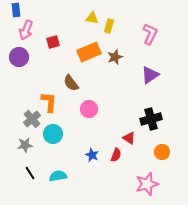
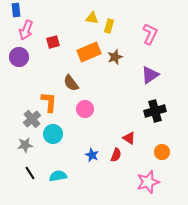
pink circle: moved 4 px left
black cross: moved 4 px right, 8 px up
pink star: moved 1 px right, 2 px up
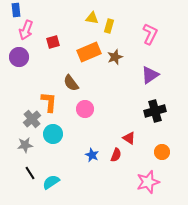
cyan semicircle: moved 7 px left, 6 px down; rotated 24 degrees counterclockwise
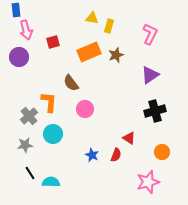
pink arrow: rotated 36 degrees counterclockwise
brown star: moved 1 px right, 2 px up
gray cross: moved 3 px left, 3 px up
cyan semicircle: rotated 36 degrees clockwise
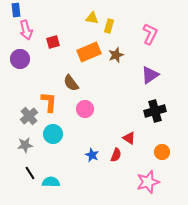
purple circle: moved 1 px right, 2 px down
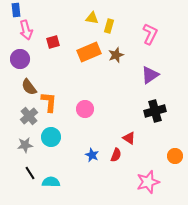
brown semicircle: moved 42 px left, 4 px down
cyan circle: moved 2 px left, 3 px down
orange circle: moved 13 px right, 4 px down
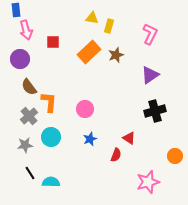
red square: rotated 16 degrees clockwise
orange rectangle: rotated 20 degrees counterclockwise
blue star: moved 2 px left, 16 px up; rotated 24 degrees clockwise
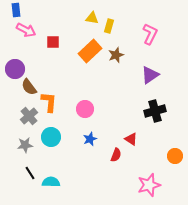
pink arrow: rotated 48 degrees counterclockwise
orange rectangle: moved 1 px right, 1 px up
purple circle: moved 5 px left, 10 px down
red triangle: moved 2 px right, 1 px down
pink star: moved 1 px right, 3 px down
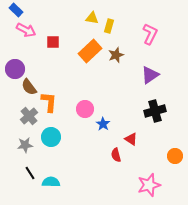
blue rectangle: rotated 40 degrees counterclockwise
blue star: moved 13 px right, 15 px up; rotated 16 degrees counterclockwise
red semicircle: rotated 144 degrees clockwise
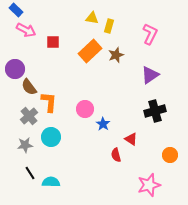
orange circle: moved 5 px left, 1 px up
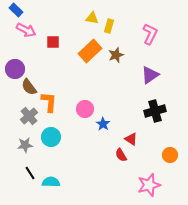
red semicircle: moved 5 px right; rotated 16 degrees counterclockwise
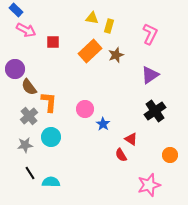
black cross: rotated 20 degrees counterclockwise
